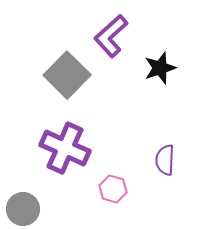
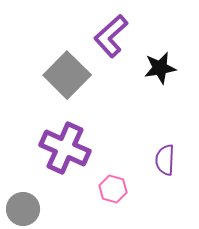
black star: rotated 8 degrees clockwise
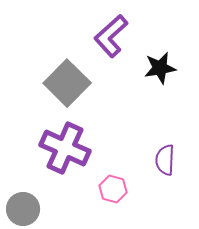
gray square: moved 8 px down
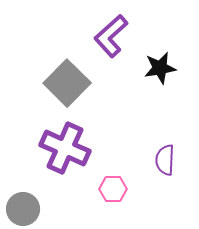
pink hexagon: rotated 16 degrees counterclockwise
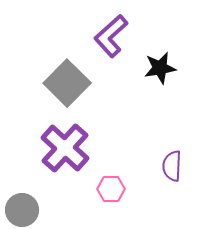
purple cross: rotated 18 degrees clockwise
purple semicircle: moved 7 px right, 6 px down
pink hexagon: moved 2 px left
gray circle: moved 1 px left, 1 px down
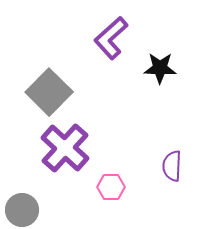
purple L-shape: moved 2 px down
black star: rotated 12 degrees clockwise
gray square: moved 18 px left, 9 px down
pink hexagon: moved 2 px up
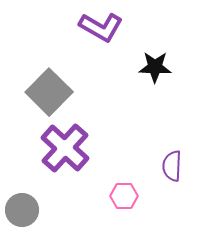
purple L-shape: moved 10 px left, 11 px up; rotated 108 degrees counterclockwise
black star: moved 5 px left, 1 px up
pink hexagon: moved 13 px right, 9 px down
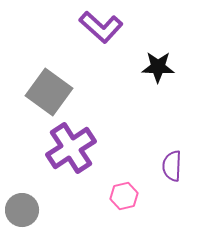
purple L-shape: rotated 12 degrees clockwise
black star: moved 3 px right
gray square: rotated 9 degrees counterclockwise
purple cross: moved 6 px right; rotated 15 degrees clockwise
pink hexagon: rotated 12 degrees counterclockwise
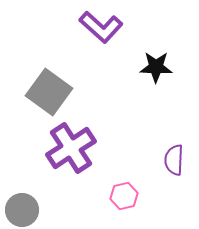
black star: moved 2 px left
purple semicircle: moved 2 px right, 6 px up
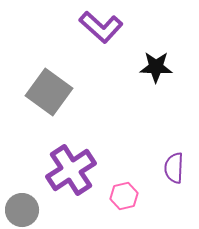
purple cross: moved 22 px down
purple semicircle: moved 8 px down
